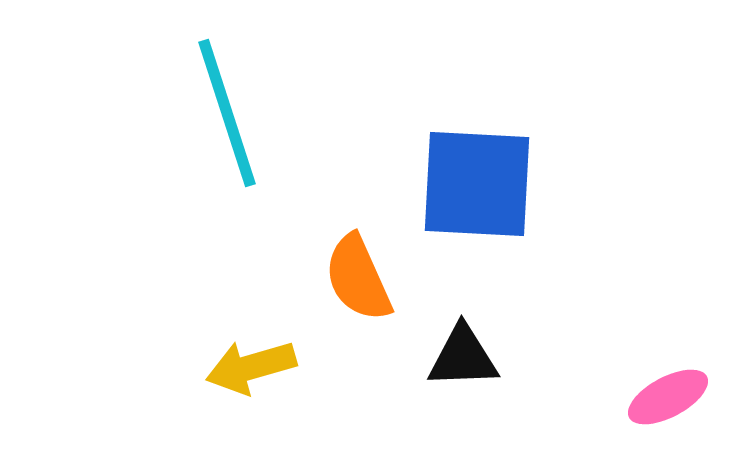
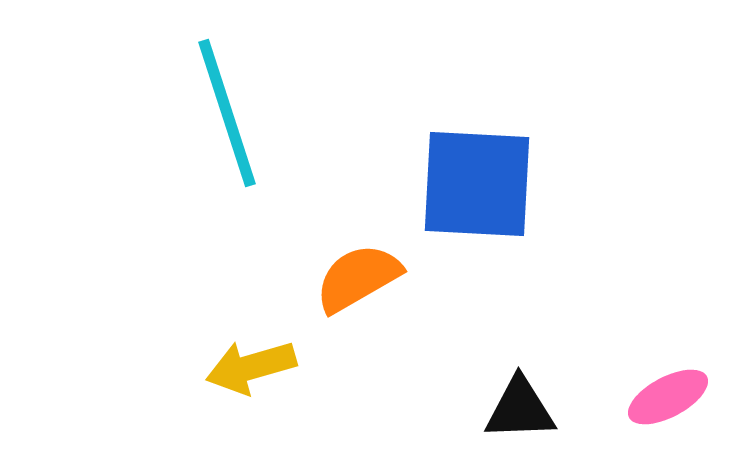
orange semicircle: rotated 84 degrees clockwise
black triangle: moved 57 px right, 52 px down
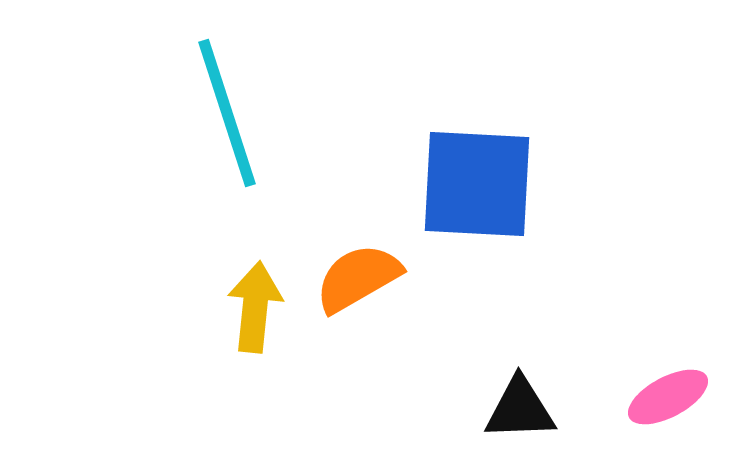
yellow arrow: moved 4 px right, 60 px up; rotated 112 degrees clockwise
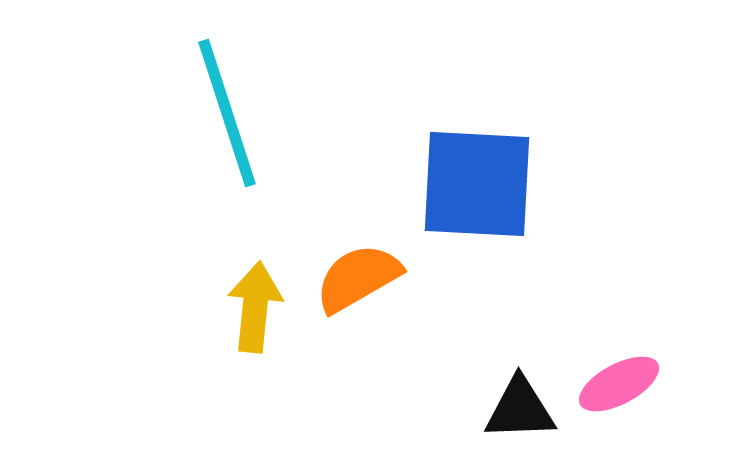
pink ellipse: moved 49 px left, 13 px up
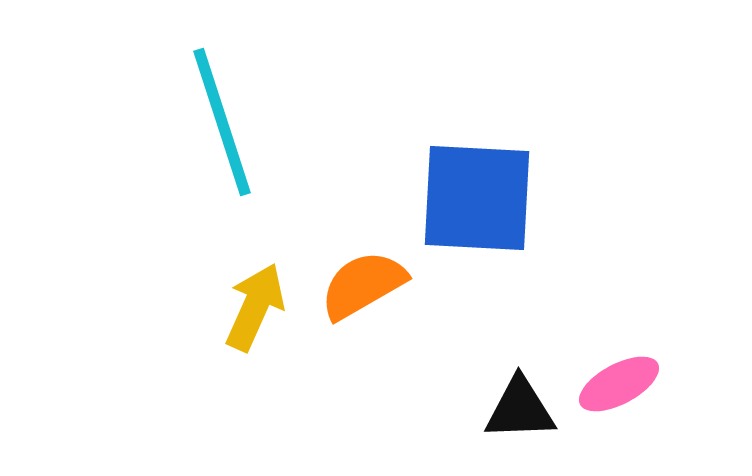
cyan line: moved 5 px left, 9 px down
blue square: moved 14 px down
orange semicircle: moved 5 px right, 7 px down
yellow arrow: rotated 18 degrees clockwise
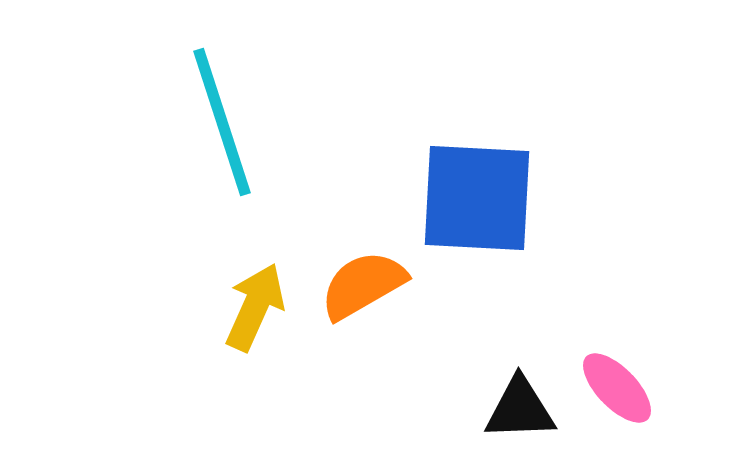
pink ellipse: moved 2 px left, 4 px down; rotated 74 degrees clockwise
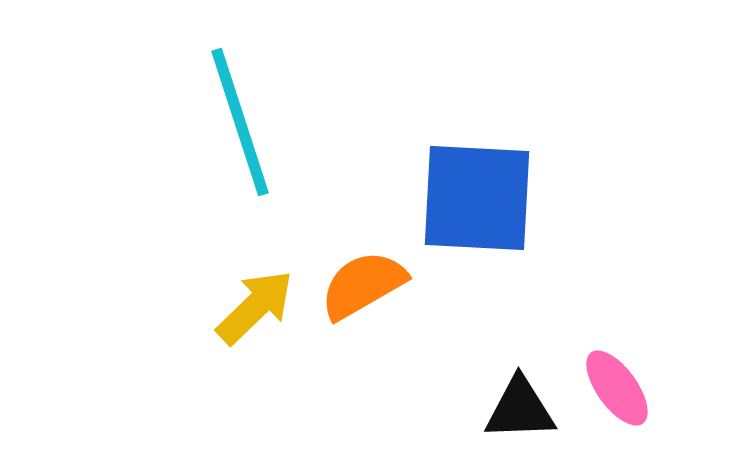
cyan line: moved 18 px right
yellow arrow: rotated 22 degrees clockwise
pink ellipse: rotated 8 degrees clockwise
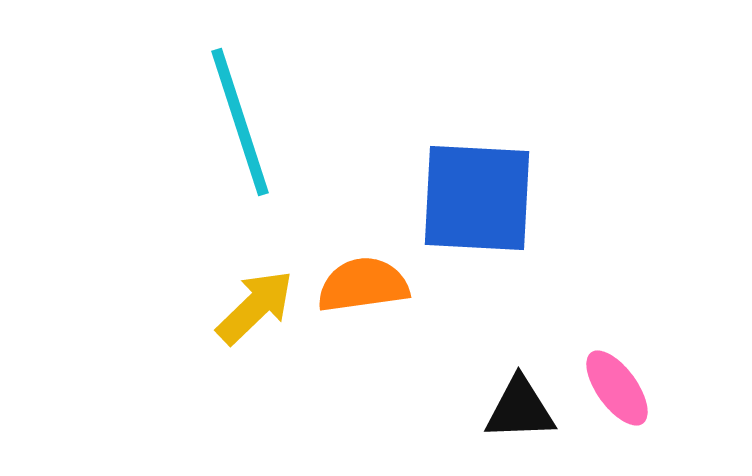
orange semicircle: rotated 22 degrees clockwise
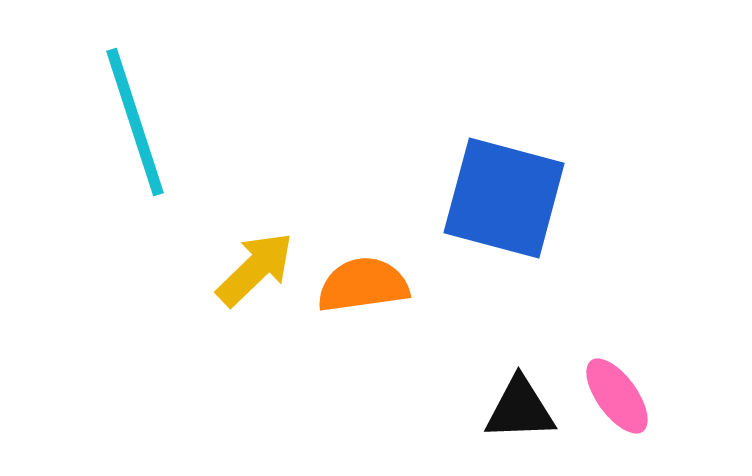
cyan line: moved 105 px left
blue square: moved 27 px right; rotated 12 degrees clockwise
yellow arrow: moved 38 px up
pink ellipse: moved 8 px down
